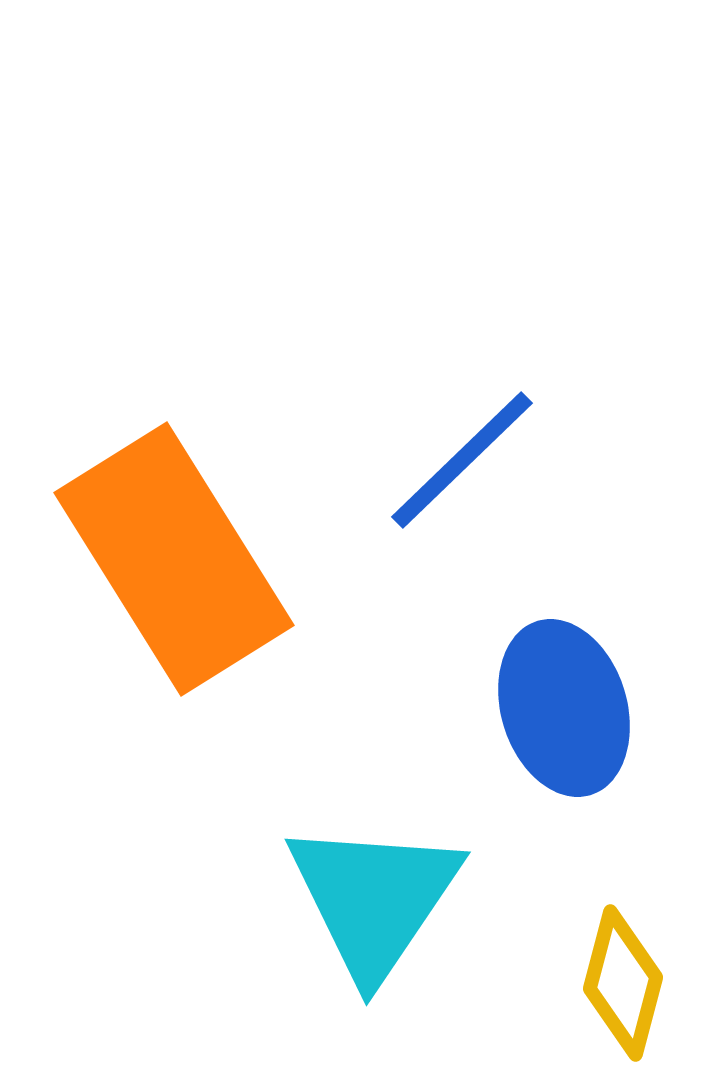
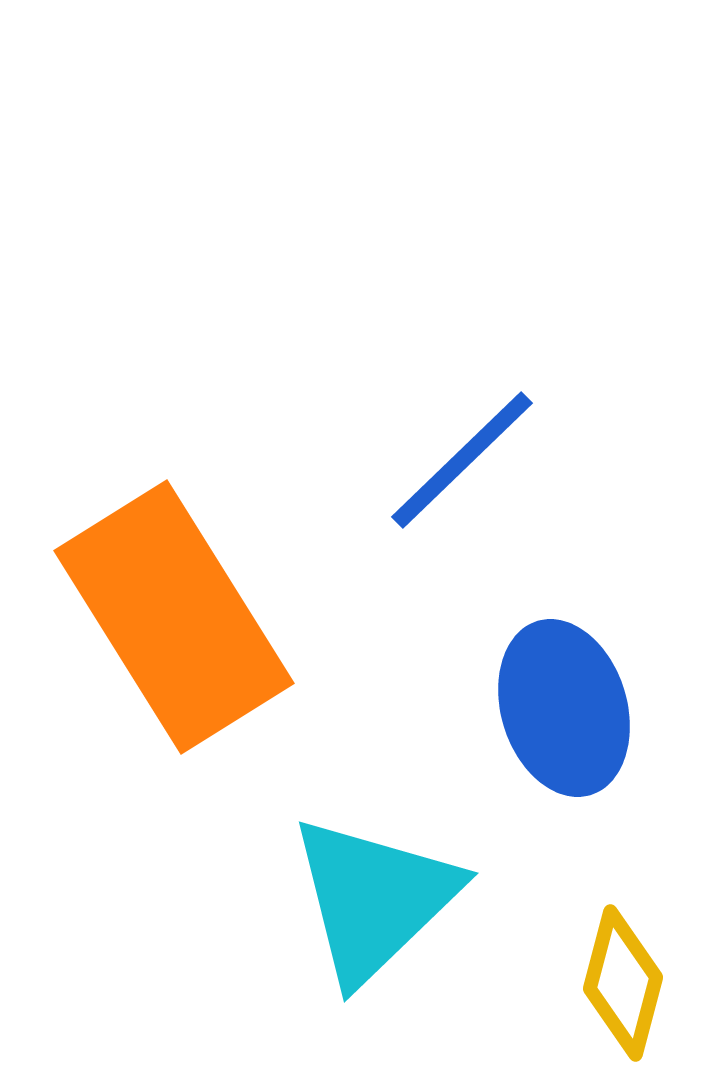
orange rectangle: moved 58 px down
cyan triangle: rotated 12 degrees clockwise
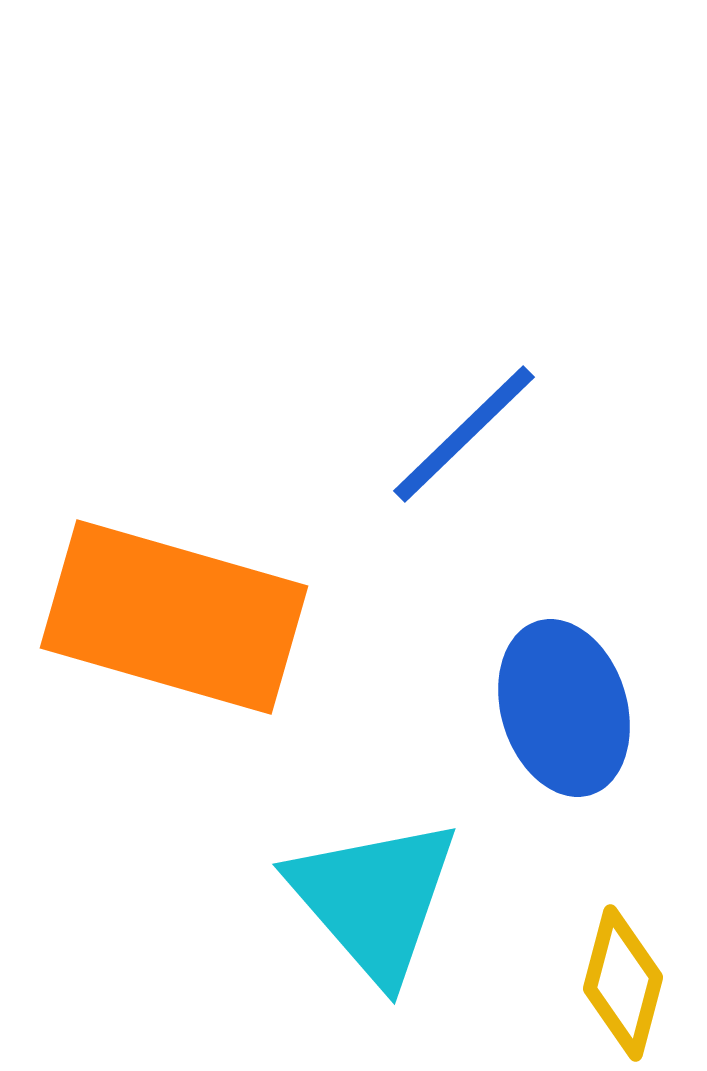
blue line: moved 2 px right, 26 px up
orange rectangle: rotated 42 degrees counterclockwise
cyan triangle: rotated 27 degrees counterclockwise
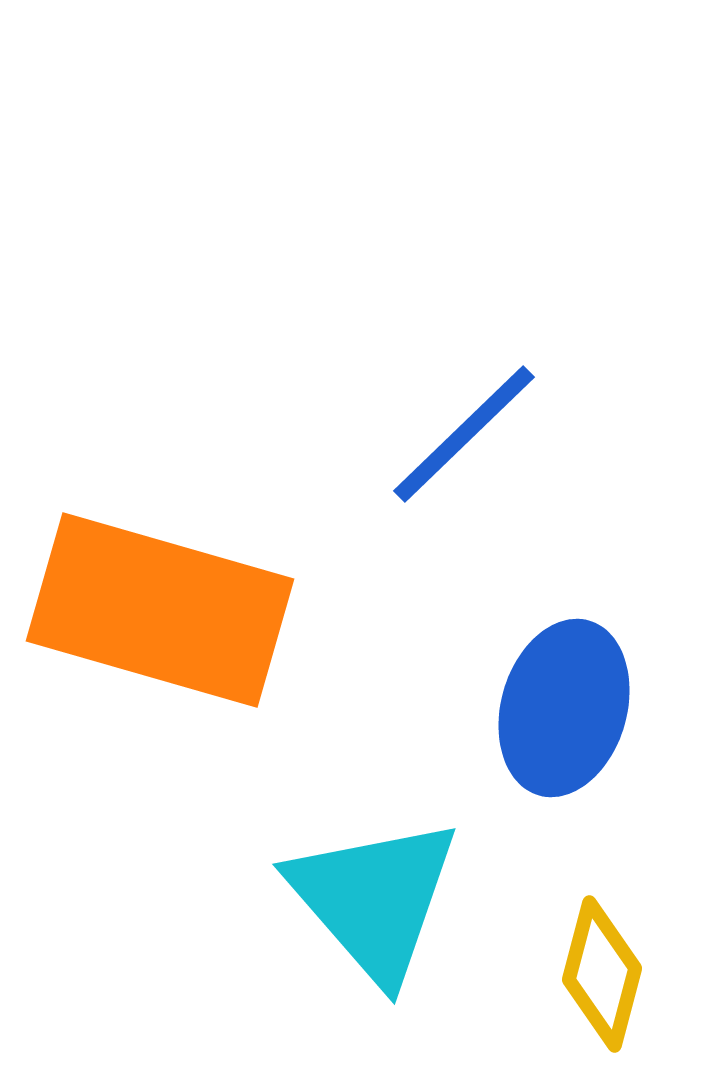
orange rectangle: moved 14 px left, 7 px up
blue ellipse: rotated 33 degrees clockwise
yellow diamond: moved 21 px left, 9 px up
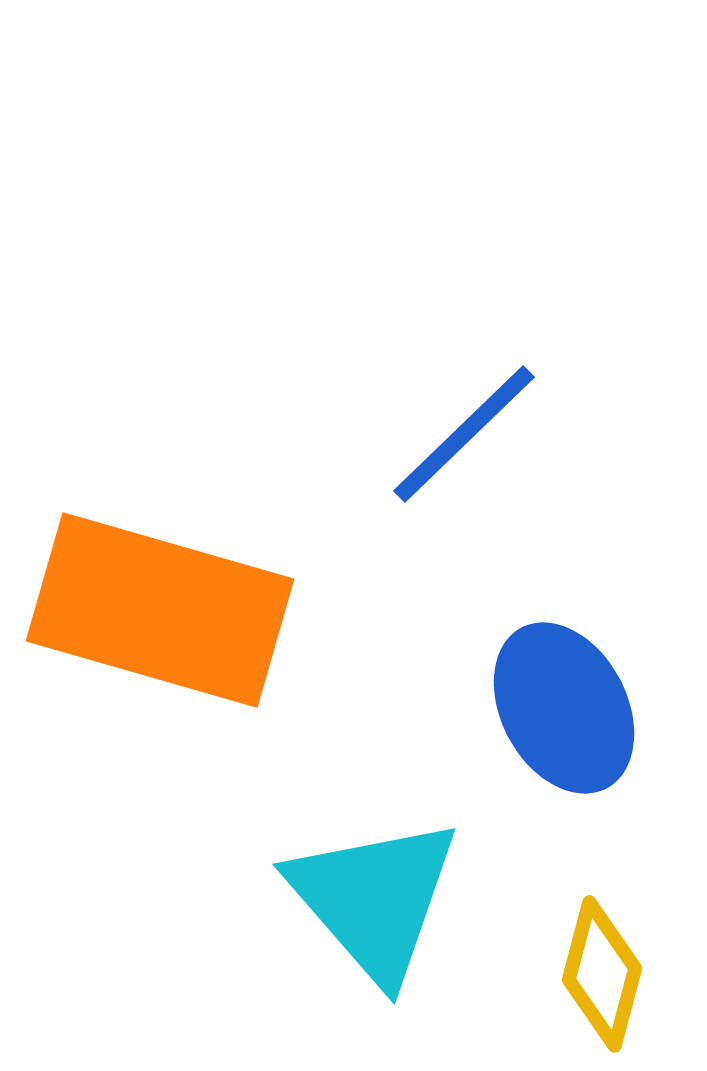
blue ellipse: rotated 44 degrees counterclockwise
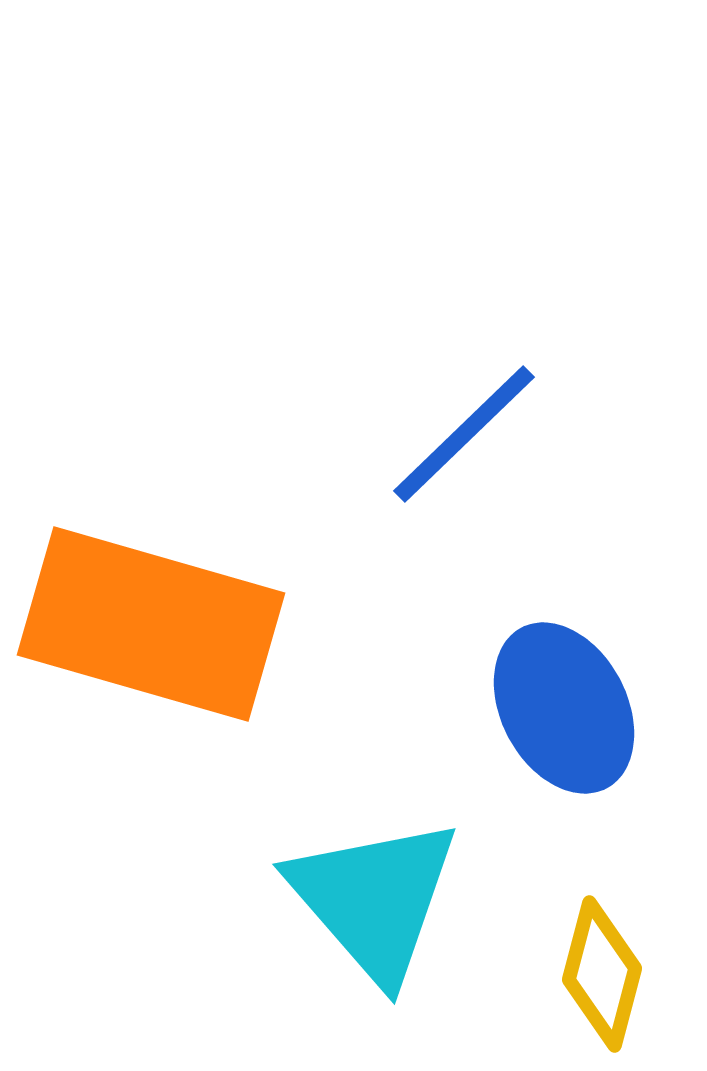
orange rectangle: moved 9 px left, 14 px down
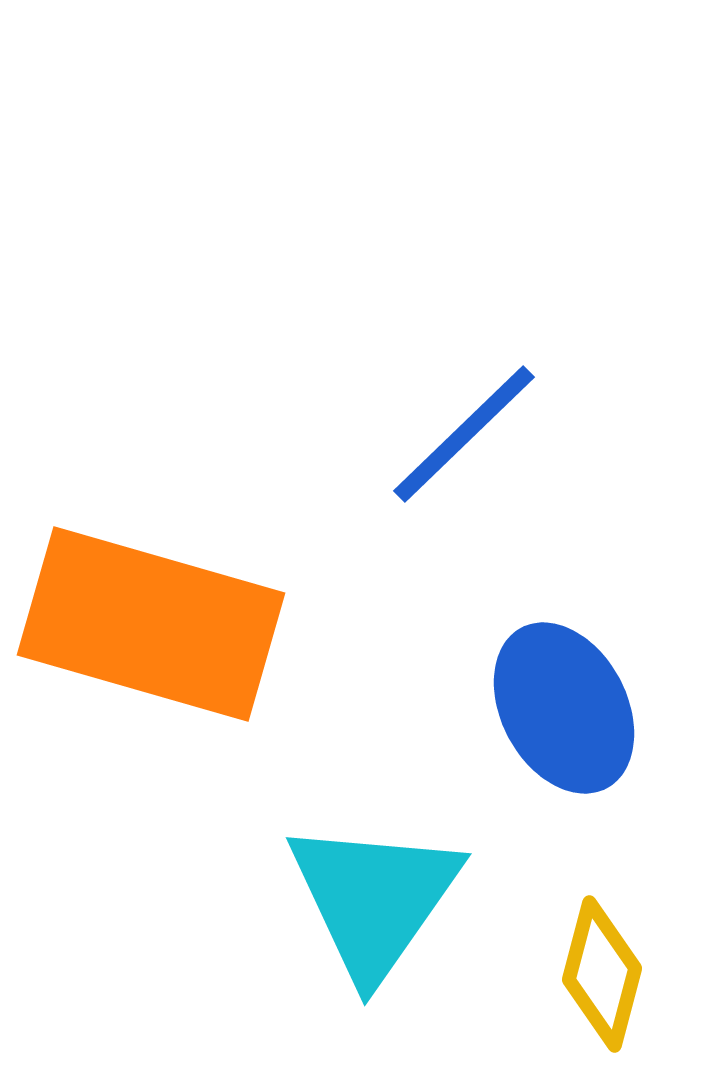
cyan triangle: rotated 16 degrees clockwise
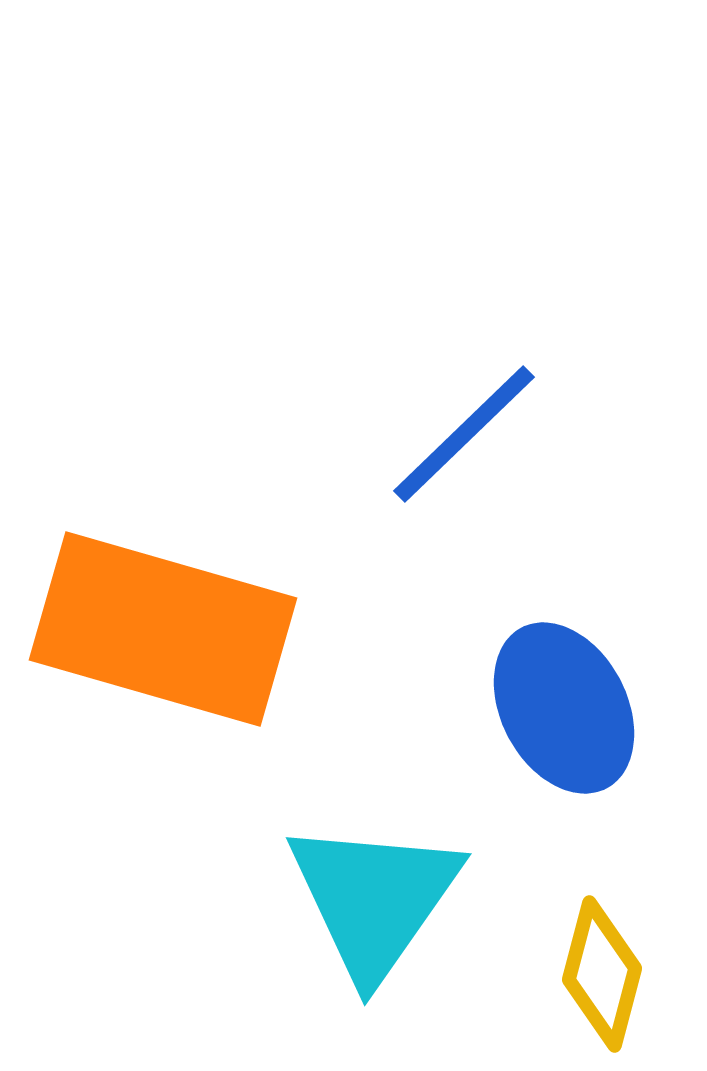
orange rectangle: moved 12 px right, 5 px down
